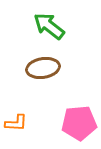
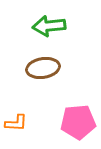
green arrow: rotated 44 degrees counterclockwise
pink pentagon: moved 1 px left, 1 px up
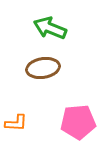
green arrow: moved 1 px right, 2 px down; rotated 28 degrees clockwise
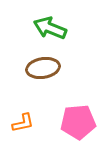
orange L-shape: moved 7 px right; rotated 15 degrees counterclockwise
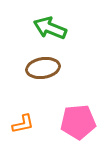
orange L-shape: moved 1 px down
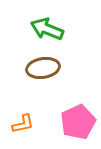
green arrow: moved 3 px left, 1 px down
pink pentagon: rotated 20 degrees counterclockwise
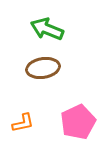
orange L-shape: moved 1 px up
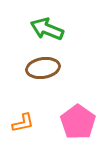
pink pentagon: rotated 12 degrees counterclockwise
